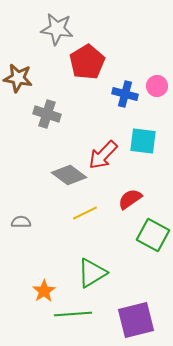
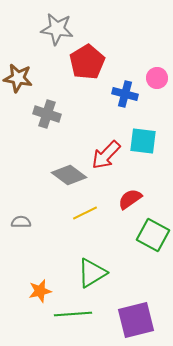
pink circle: moved 8 px up
red arrow: moved 3 px right
orange star: moved 4 px left; rotated 20 degrees clockwise
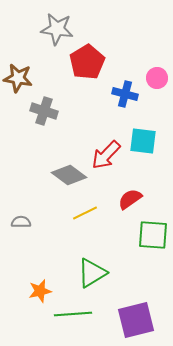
gray cross: moved 3 px left, 3 px up
green square: rotated 24 degrees counterclockwise
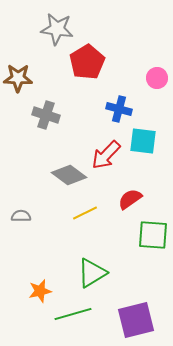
brown star: rotated 8 degrees counterclockwise
blue cross: moved 6 px left, 15 px down
gray cross: moved 2 px right, 4 px down
gray semicircle: moved 6 px up
green line: rotated 12 degrees counterclockwise
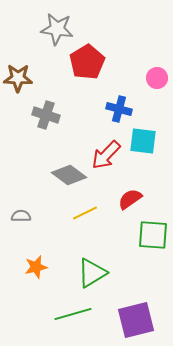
orange star: moved 4 px left, 24 px up
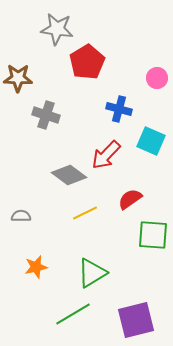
cyan square: moved 8 px right; rotated 16 degrees clockwise
green line: rotated 15 degrees counterclockwise
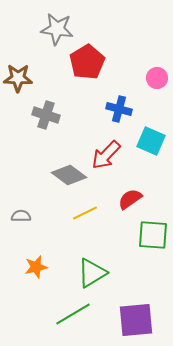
purple square: rotated 9 degrees clockwise
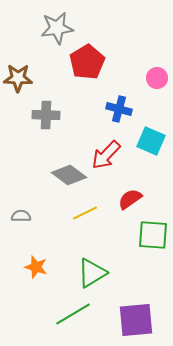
gray star: moved 1 px up; rotated 16 degrees counterclockwise
gray cross: rotated 16 degrees counterclockwise
orange star: rotated 30 degrees clockwise
